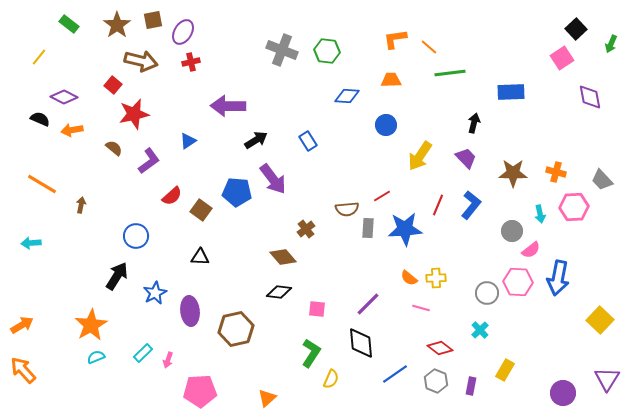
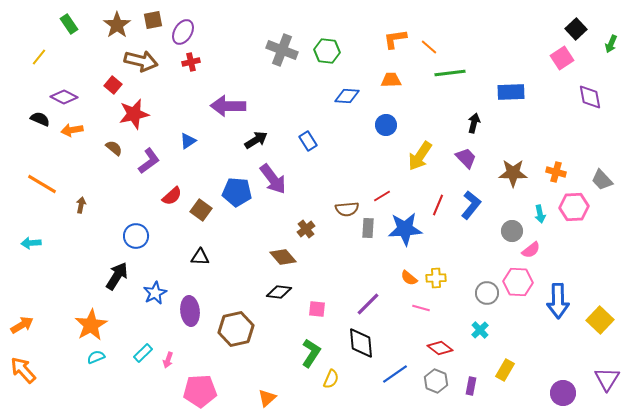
green rectangle at (69, 24): rotated 18 degrees clockwise
blue arrow at (558, 278): moved 23 px down; rotated 12 degrees counterclockwise
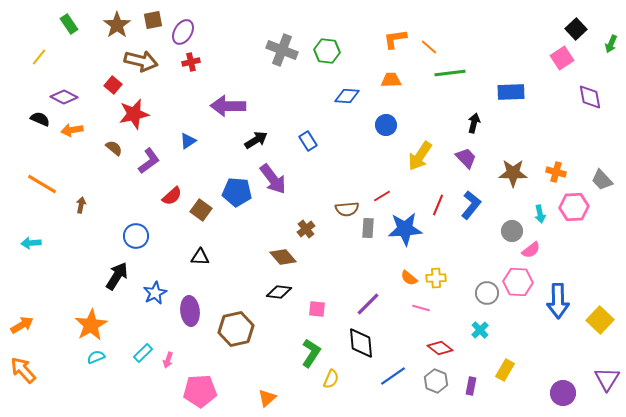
blue line at (395, 374): moved 2 px left, 2 px down
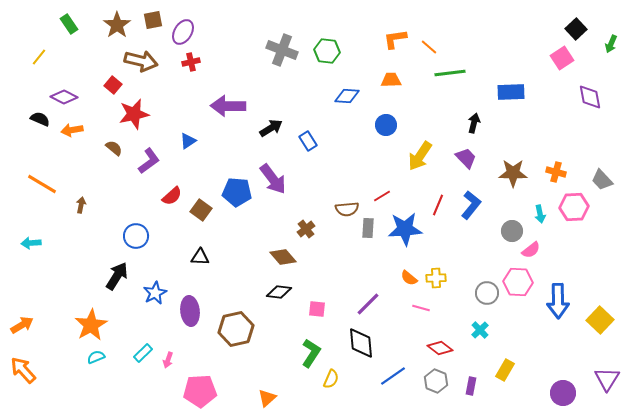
black arrow at (256, 140): moved 15 px right, 12 px up
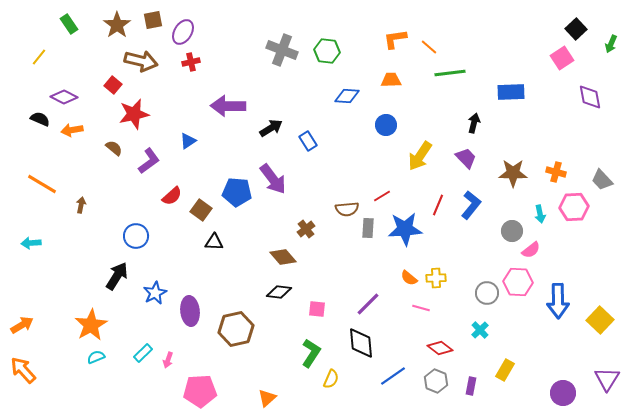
black triangle at (200, 257): moved 14 px right, 15 px up
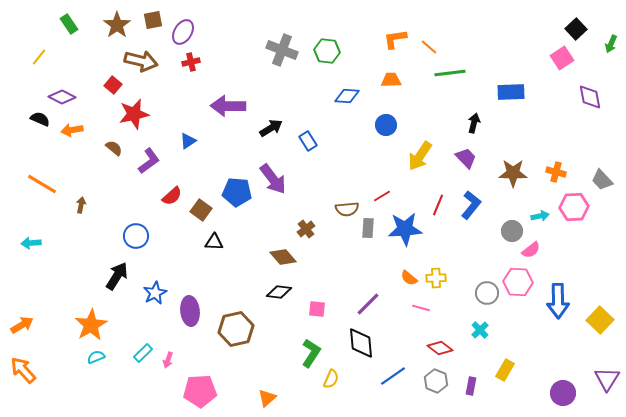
purple diamond at (64, 97): moved 2 px left
cyan arrow at (540, 214): moved 2 px down; rotated 90 degrees counterclockwise
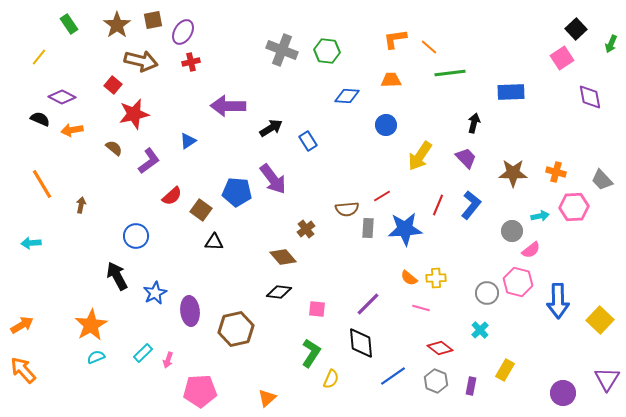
orange line at (42, 184): rotated 28 degrees clockwise
black arrow at (117, 276): rotated 60 degrees counterclockwise
pink hexagon at (518, 282): rotated 12 degrees clockwise
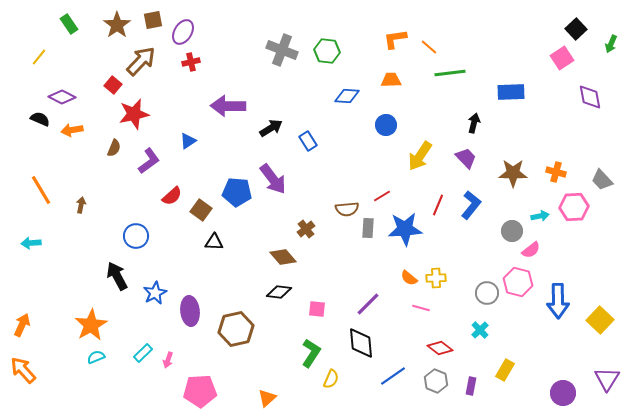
brown arrow at (141, 61): rotated 60 degrees counterclockwise
brown semicircle at (114, 148): rotated 72 degrees clockwise
orange line at (42, 184): moved 1 px left, 6 px down
orange arrow at (22, 325): rotated 35 degrees counterclockwise
